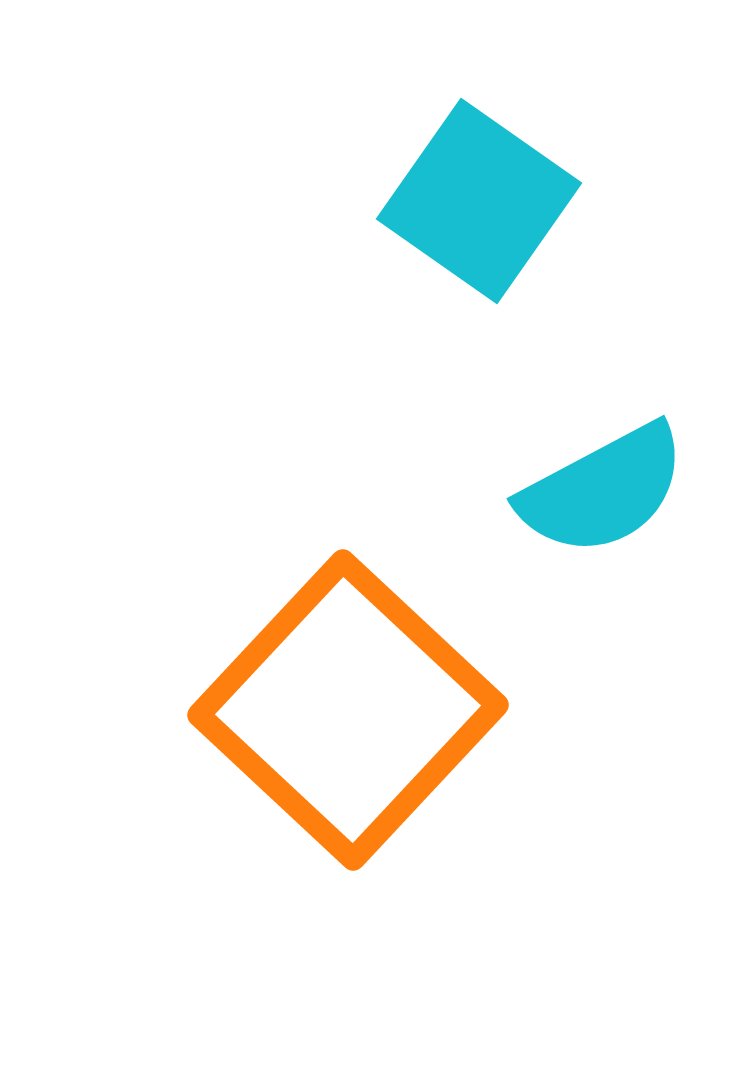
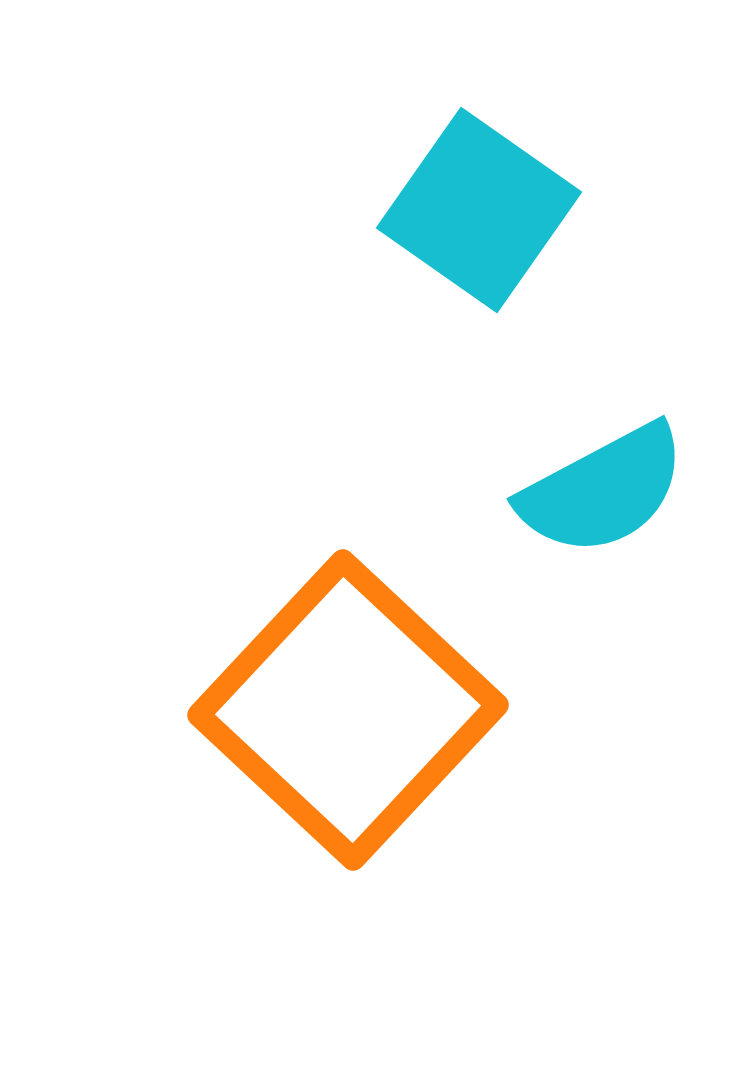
cyan square: moved 9 px down
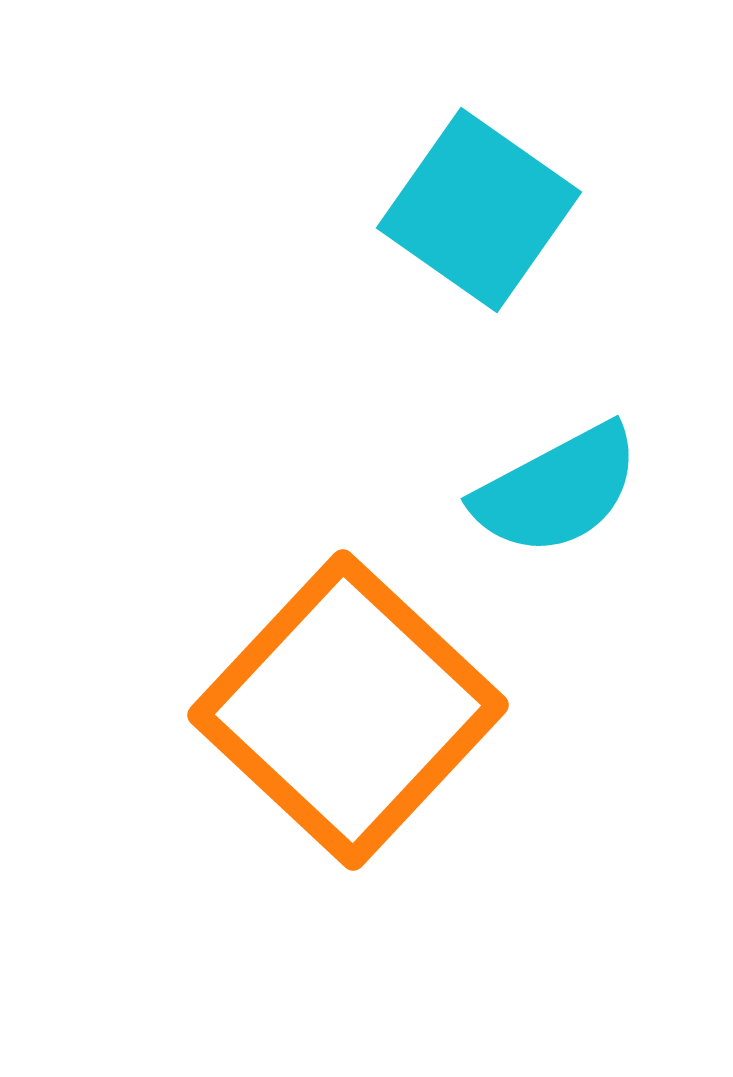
cyan semicircle: moved 46 px left
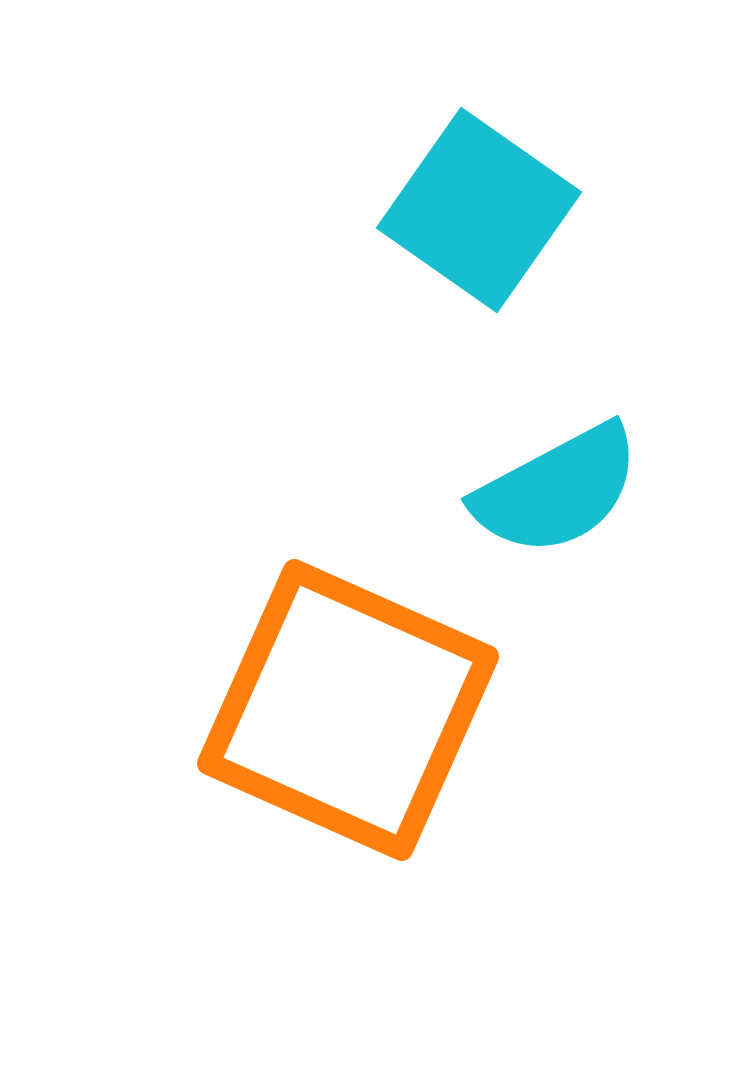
orange square: rotated 19 degrees counterclockwise
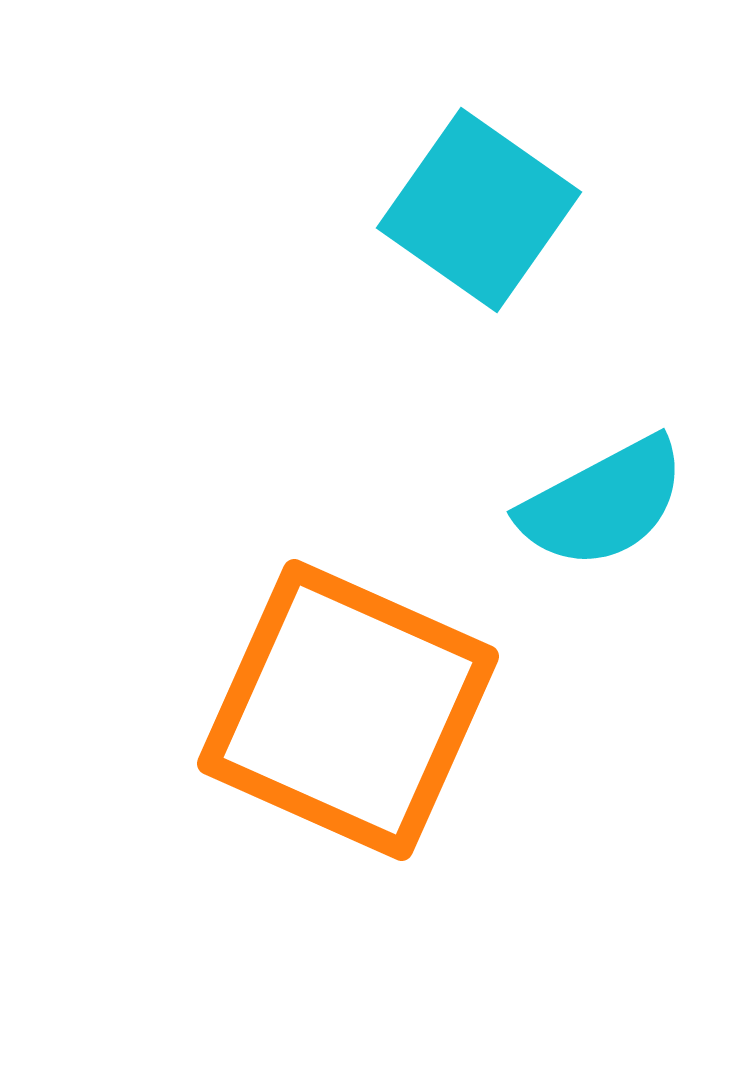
cyan semicircle: moved 46 px right, 13 px down
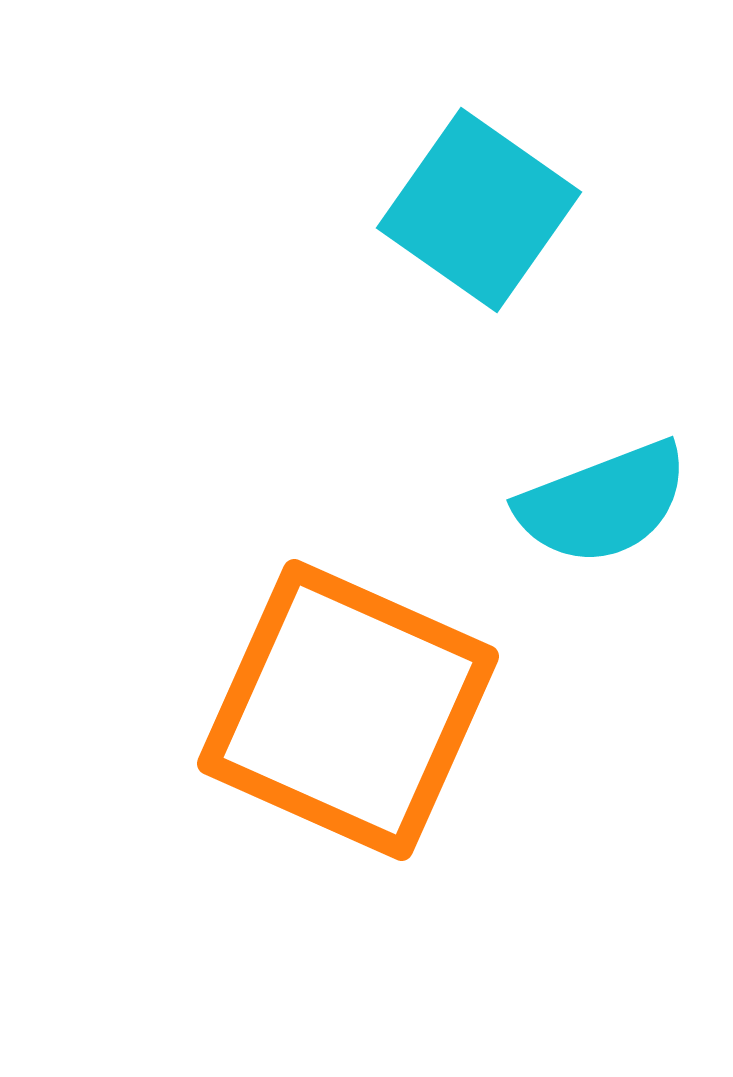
cyan semicircle: rotated 7 degrees clockwise
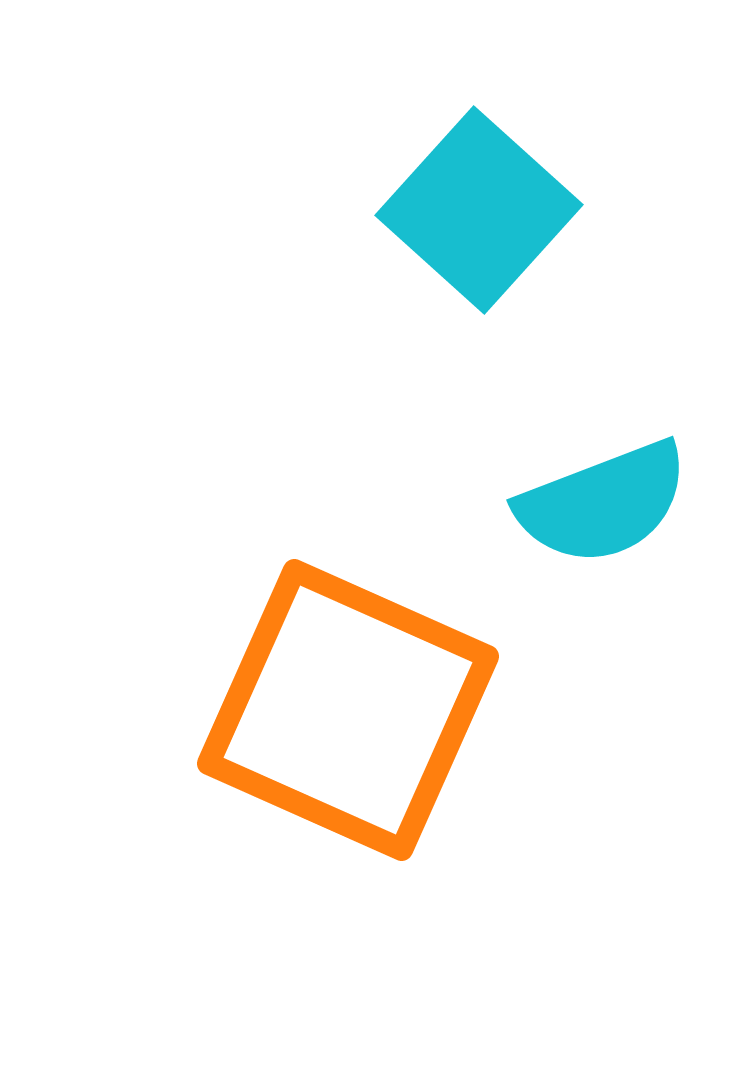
cyan square: rotated 7 degrees clockwise
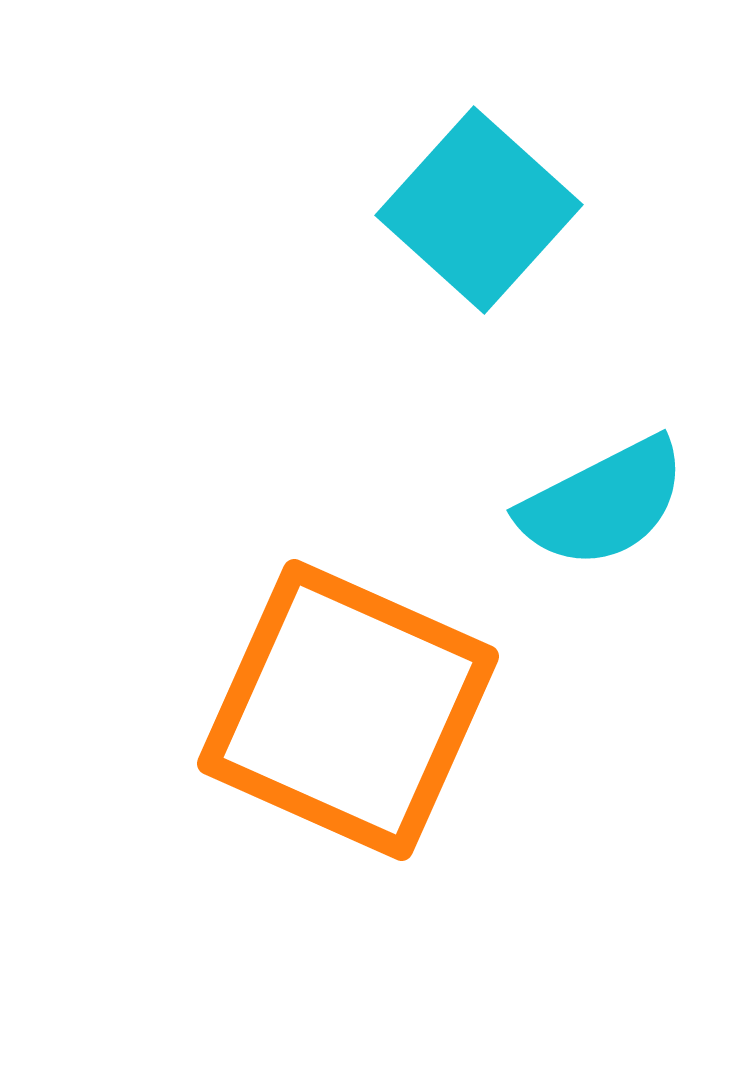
cyan semicircle: rotated 6 degrees counterclockwise
